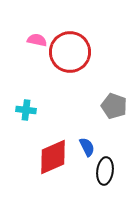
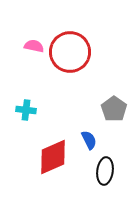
pink semicircle: moved 3 px left, 6 px down
gray pentagon: moved 3 px down; rotated 15 degrees clockwise
blue semicircle: moved 2 px right, 7 px up
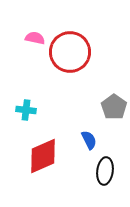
pink semicircle: moved 1 px right, 8 px up
gray pentagon: moved 2 px up
red diamond: moved 10 px left, 1 px up
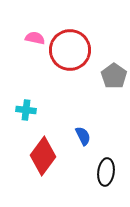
red circle: moved 2 px up
gray pentagon: moved 31 px up
blue semicircle: moved 6 px left, 4 px up
red diamond: rotated 30 degrees counterclockwise
black ellipse: moved 1 px right, 1 px down
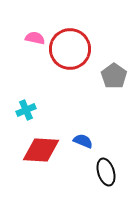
red circle: moved 1 px up
cyan cross: rotated 30 degrees counterclockwise
blue semicircle: moved 5 px down; rotated 42 degrees counterclockwise
red diamond: moved 2 px left, 6 px up; rotated 57 degrees clockwise
black ellipse: rotated 24 degrees counterclockwise
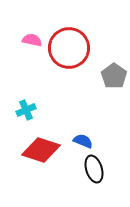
pink semicircle: moved 3 px left, 2 px down
red circle: moved 1 px left, 1 px up
red diamond: rotated 15 degrees clockwise
black ellipse: moved 12 px left, 3 px up
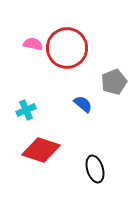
pink semicircle: moved 1 px right, 4 px down
red circle: moved 2 px left
gray pentagon: moved 6 px down; rotated 15 degrees clockwise
blue semicircle: moved 37 px up; rotated 18 degrees clockwise
black ellipse: moved 1 px right
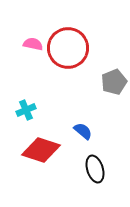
red circle: moved 1 px right
blue semicircle: moved 27 px down
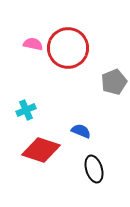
blue semicircle: moved 2 px left; rotated 18 degrees counterclockwise
black ellipse: moved 1 px left
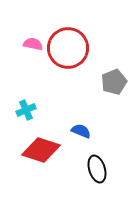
black ellipse: moved 3 px right
